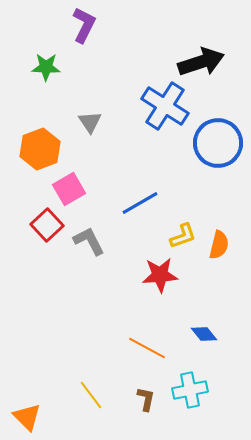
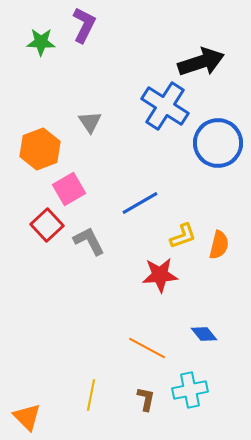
green star: moved 5 px left, 25 px up
yellow line: rotated 48 degrees clockwise
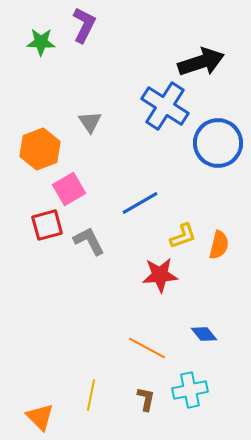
red square: rotated 28 degrees clockwise
orange triangle: moved 13 px right
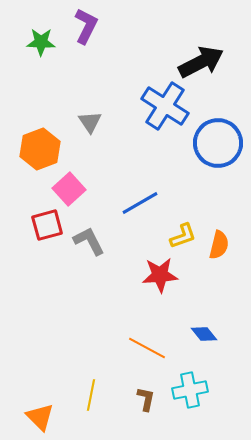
purple L-shape: moved 2 px right, 1 px down
black arrow: rotated 9 degrees counterclockwise
pink square: rotated 12 degrees counterclockwise
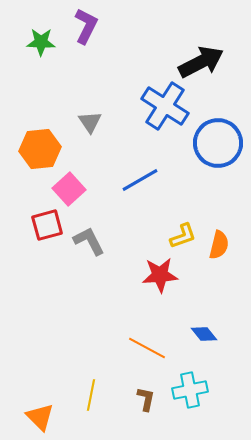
orange hexagon: rotated 15 degrees clockwise
blue line: moved 23 px up
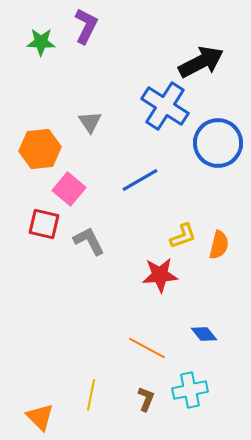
pink square: rotated 8 degrees counterclockwise
red square: moved 3 px left, 1 px up; rotated 28 degrees clockwise
brown L-shape: rotated 10 degrees clockwise
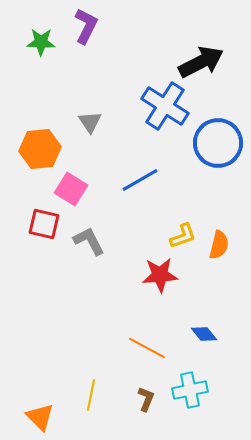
pink square: moved 2 px right; rotated 8 degrees counterclockwise
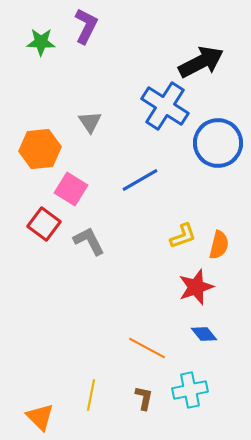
red square: rotated 24 degrees clockwise
red star: moved 36 px right, 12 px down; rotated 15 degrees counterclockwise
brown L-shape: moved 2 px left, 1 px up; rotated 10 degrees counterclockwise
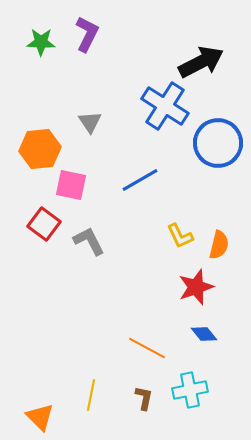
purple L-shape: moved 1 px right, 8 px down
pink square: moved 4 px up; rotated 20 degrees counterclockwise
yellow L-shape: moved 3 px left; rotated 84 degrees clockwise
